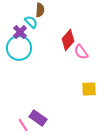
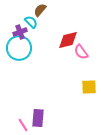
brown semicircle: rotated 144 degrees counterclockwise
purple cross: rotated 24 degrees clockwise
red diamond: rotated 35 degrees clockwise
yellow square: moved 2 px up
purple rectangle: rotated 60 degrees clockwise
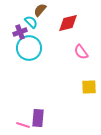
red diamond: moved 17 px up
cyan circle: moved 10 px right
pink line: rotated 40 degrees counterclockwise
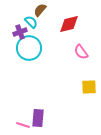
red diamond: moved 1 px right, 1 px down
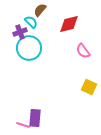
pink semicircle: moved 2 px right, 1 px up
yellow square: rotated 28 degrees clockwise
purple rectangle: moved 3 px left
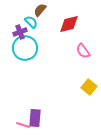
cyan circle: moved 4 px left
yellow square: rotated 14 degrees clockwise
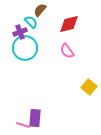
pink semicircle: moved 16 px left
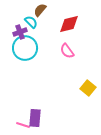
yellow square: moved 1 px left, 1 px down
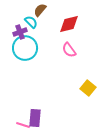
pink semicircle: moved 2 px right, 1 px up
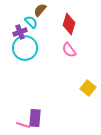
red diamond: rotated 60 degrees counterclockwise
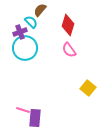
red diamond: moved 1 px left, 1 px down
pink line: moved 15 px up
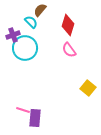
purple cross: moved 7 px left, 3 px down
